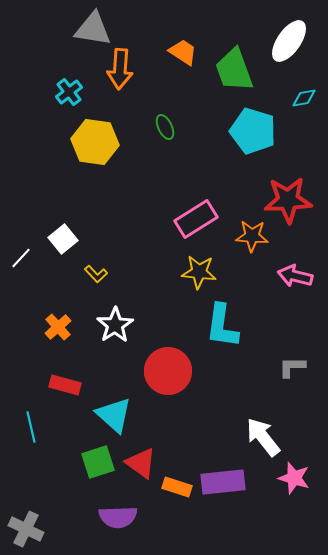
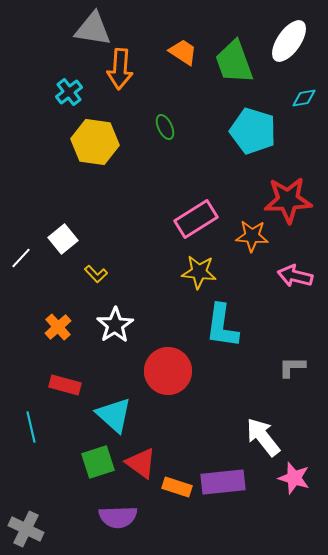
green trapezoid: moved 8 px up
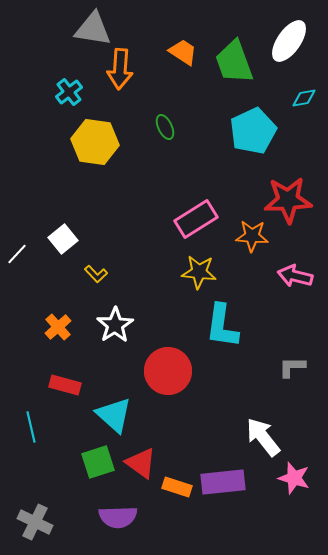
cyan pentagon: rotated 30 degrees clockwise
white line: moved 4 px left, 4 px up
gray cross: moved 9 px right, 7 px up
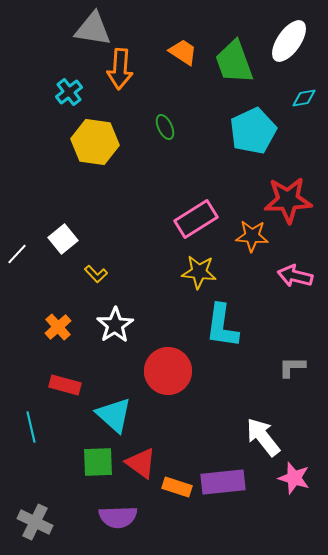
green square: rotated 16 degrees clockwise
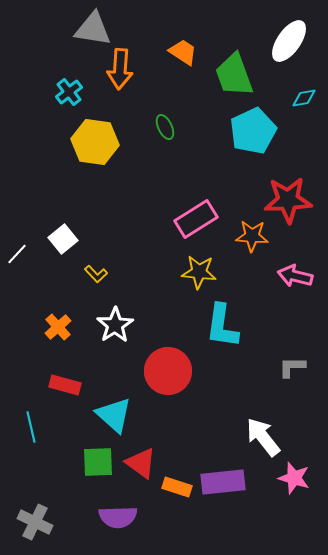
green trapezoid: moved 13 px down
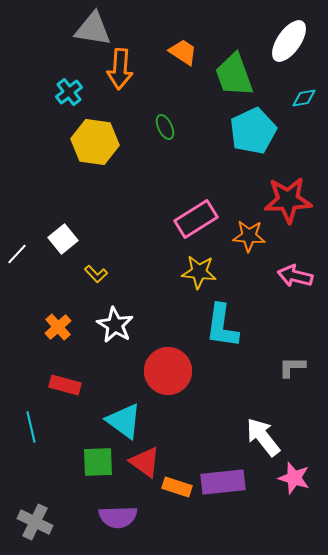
orange star: moved 3 px left
white star: rotated 9 degrees counterclockwise
cyan triangle: moved 10 px right, 6 px down; rotated 6 degrees counterclockwise
red triangle: moved 4 px right, 1 px up
